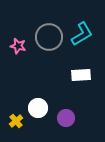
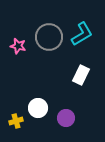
white rectangle: rotated 60 degrees counterclockwise
yellow cross: rotated 24 degrees clockwise
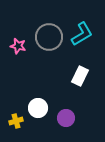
white rectangle: moved 1 px left, 1 px down
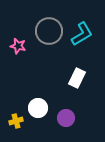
gray circle: moved 6 px up
white rectangle: moved 3 px left, 2 px down
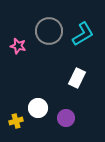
cyan L-shape: moved 1 px right
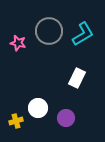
pink star: moved 3 px up
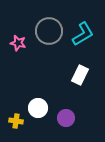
white rectangle: moved 3 px right, 3 px up
yellow cross: rotated 24 degrees clockwise
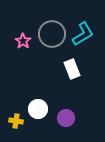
gray circle: moved 3 px right, 3 px down
pink star: moved 5 px right, 2 px up; rotated 21 degrees clockwise
white rectangle: moved 8 px left, 6 px up; rotated 48 degrees counterclockwise
white circle: moved 1 px down
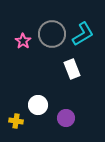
white circle: moved 4 px up
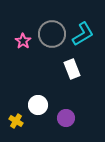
yellow cross: rotated 24 degrees clockwise
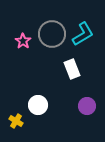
purple circle: moved 21 px right, 12 px up
